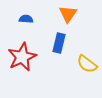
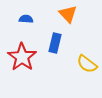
orange triangle: rotated 18 degrees counterclockwise
blue rectangle: moved 4 px left
red star: rotated 12 degrees counterclockwise
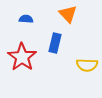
yellow semicircle: moved 1 px down; rotated 35 degrees counterclockwise
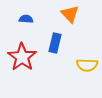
orange triangle: moved 2 px right
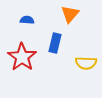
orange triangle: rotated 24 degrees clockwise
blue semicircle: moved 1 px right, 1 px down
yellow semicircle: moved 1 px left, 2 px up
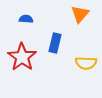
orange triangle: moved 10 px right
blue semicircle: moved 1 px left, 1 px up
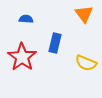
orange triangle: moved 4 px right; rotated 18 degrees counterclockwise
yellow semicircle: rotated 20 degrees clockwise
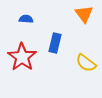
yellow semicircle: rotated 15 degrees clockwise
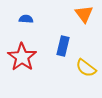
blue rectangle: moved 8 px right, 3 px down
yellow semicircle: moved 5 px down
